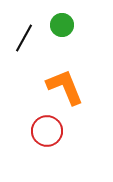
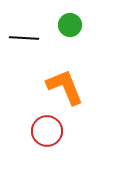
green circle: moved 8 px right
black line: rotated 64 degrees clockwise
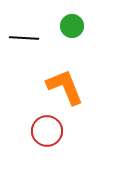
green circle: moved 2 px right, 1 px down
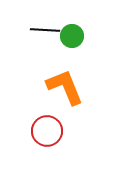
green circle: moved 10 px down
black line: moved 21 px right, 8 px up
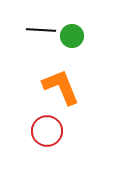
black line: moved 4 px left
orange L-shape: moved 4 px left
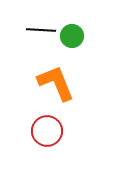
orange L-shape: moved 5 px left, 4 px up
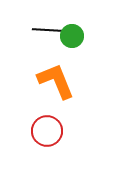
black line: moved 6 px right
orange L-shape: moved 2 px up
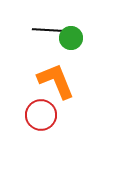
green circle: moved 1 px left, 2 px down
red circle: moved 6 px left, 16 px up
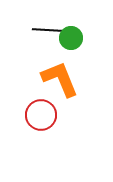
orange L-shape: moved 4 px right, 2 px up
